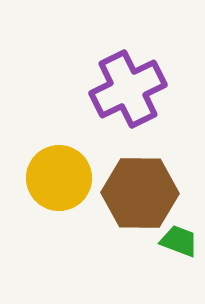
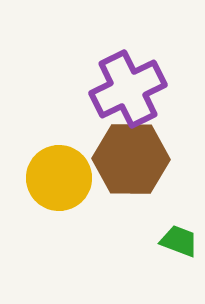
brown hexagon: moved 9 px left, 34 px up
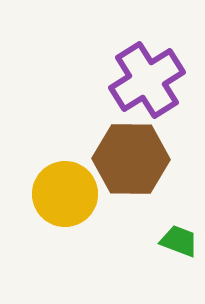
purple cross: moved 19 px right, 9 px up; rotated 6 degrees counterclockwise
yellow circle: moved 6 px right, 16 px down
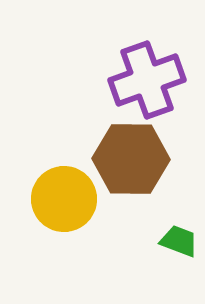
purple cross: rotated 12 degrees clockwise
yellow circle: moved 1 px left, 5 px down
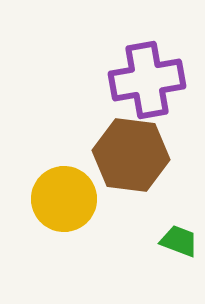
purple cross: rotated 10 degrees clockwise
brown hexagon: moved 4 px up; rotated 6 degrees clockwise
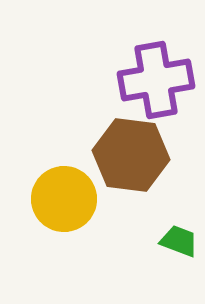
purple cross: moved 9 px right
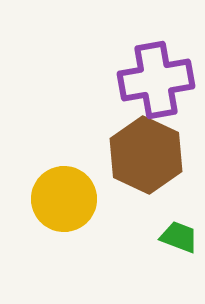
brown hexagon: moved 15 px right; rotated 18 degrees clockwise
green trapezoid: moved 4 px up
